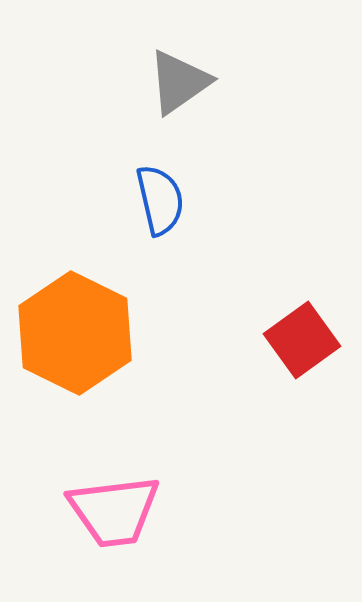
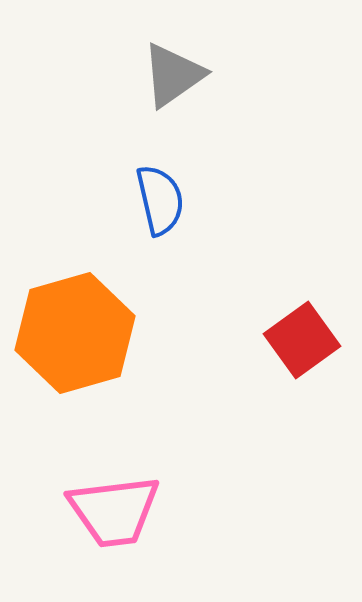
gray triangle: moved 6 px left, 7 px up
orange hexagon: rotated 18 degrees clockwise
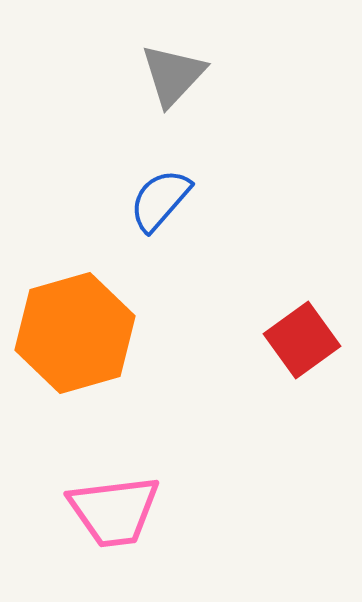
gray triangle: rotated 12 degrees counterclockwise
blue semicircle: rotated 126 degrees counterclockwise
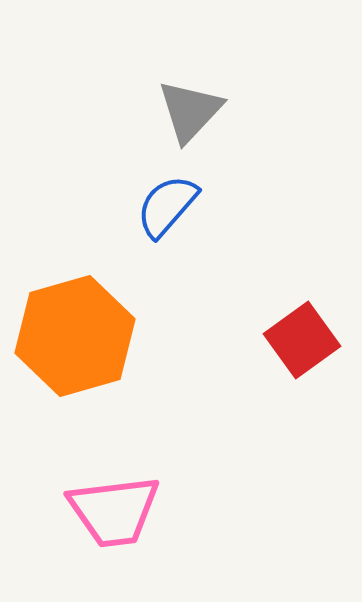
gray triangle: moved 17 px right, 36 px down
blue semicircle: moved 7 px right, 6 px down
orange hexagon: moved 3 px down
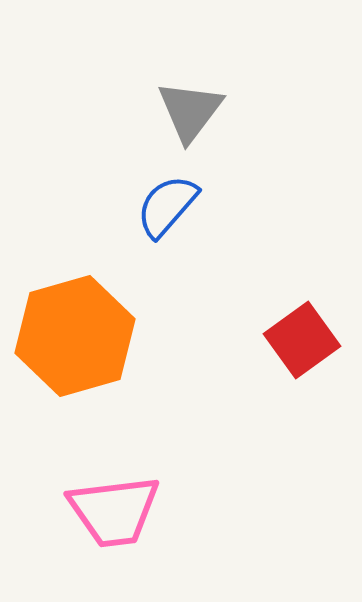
gray triangle: rotated 6 degrees counterclockwise
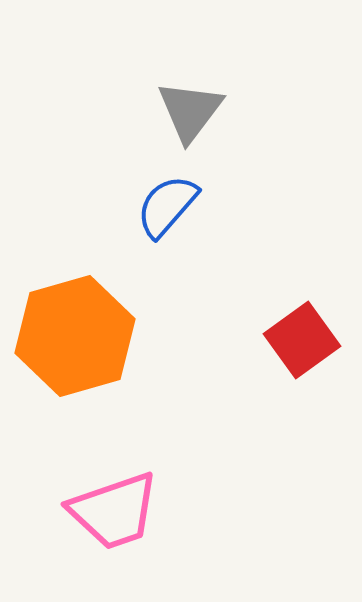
pink trapezoid: rotated 12 degrees counterclockwise
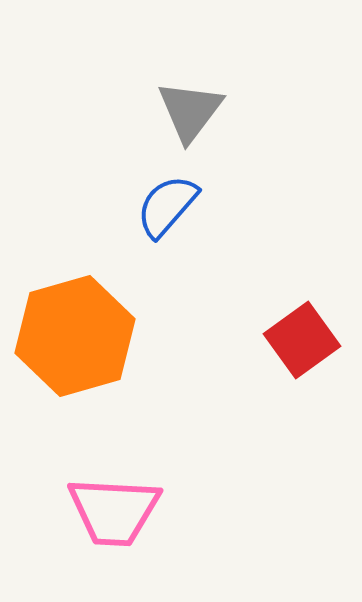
pink trapezoid: rotated 22 degrees clockwise
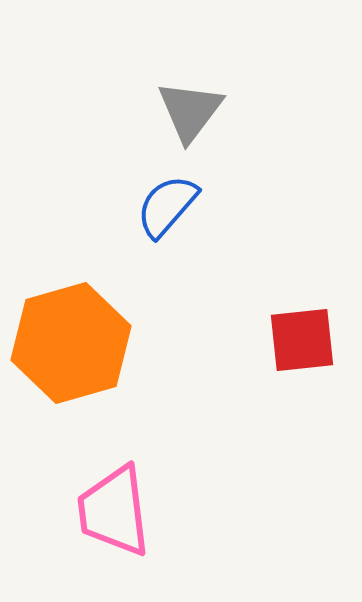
orange hexagon: moved 4 px left, 7 px down
red square: rotated 30 degrees clockwise
pink trapezoid: rotated 80 degrees clockwise
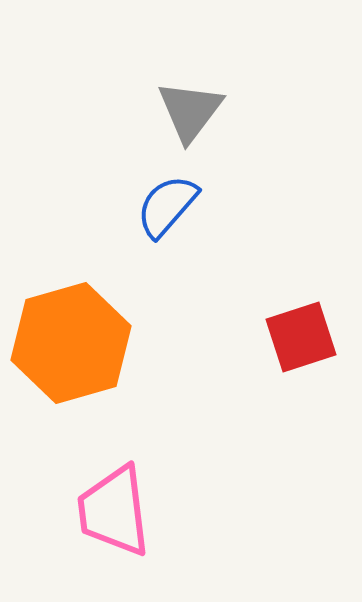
red square: moved 1 px left, 3 px up; rotated 12 degrees counterclockwise
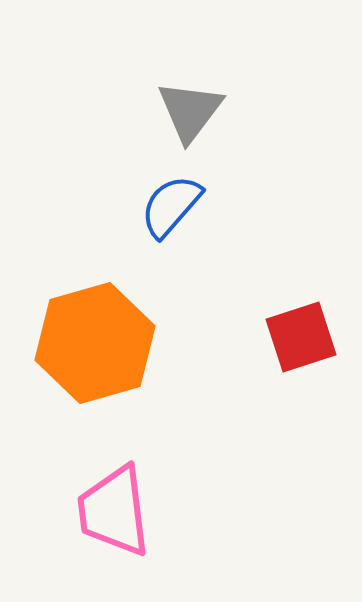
blue semicircle: moved 4 px right
orange hexagon: moved 24 px right
